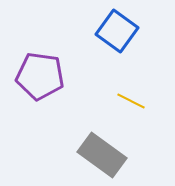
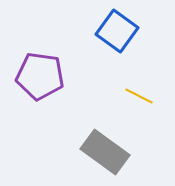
yellow line: moved 8 px right, 5 px up
gray rectangle: moved 3 px right, 3 px up
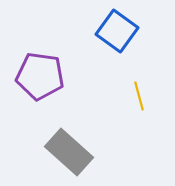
yellow line: rotated 48 degrees clockwise
gray rectangle: moved 36 px left; rotated 6 degrees clockwise
